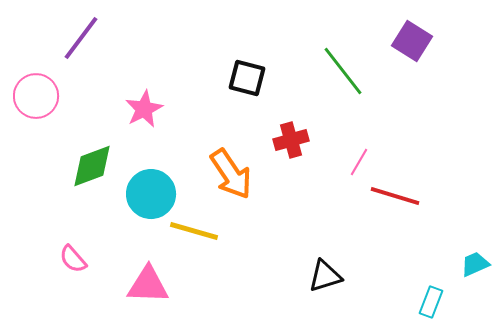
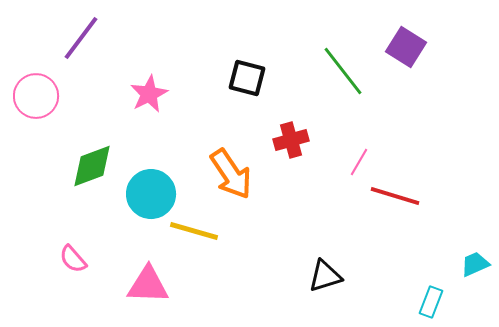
purple square: moved 6 px left, 6 px down
pink star: moved 5 px right, 15 px up
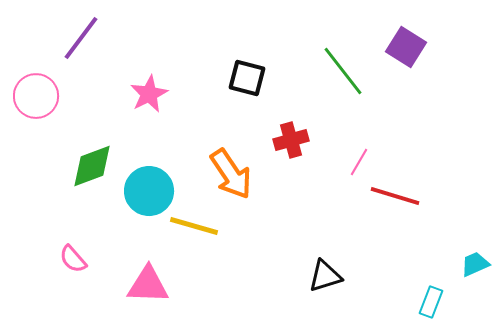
cyan circle: moved 2 px left, 3 px up
yellow line: moved 5 px up
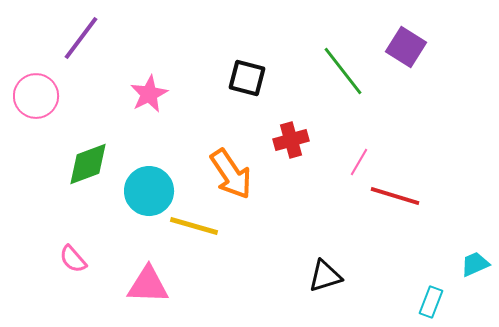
green diamond: moved 4 px left, 2 px up
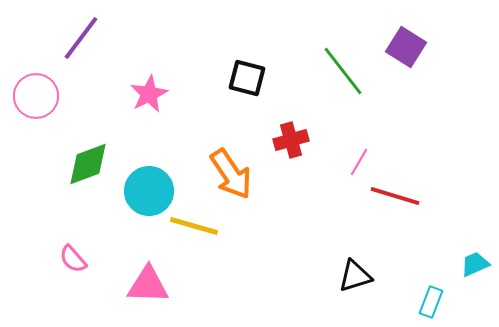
black triangle: moved 30 px right
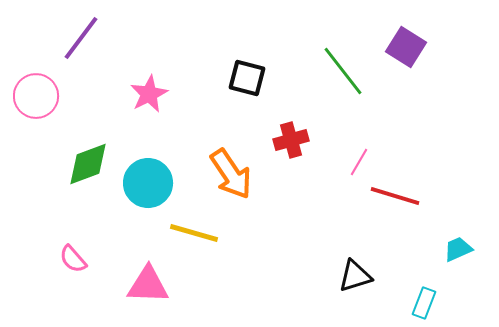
cyan circle: moved 1 px left, 8 px up
yellow line: moved 7 px down
cyan trapezoid: moved 17 px left, 15 px up
cyan rectangle: moved 7 px left, 1 px down
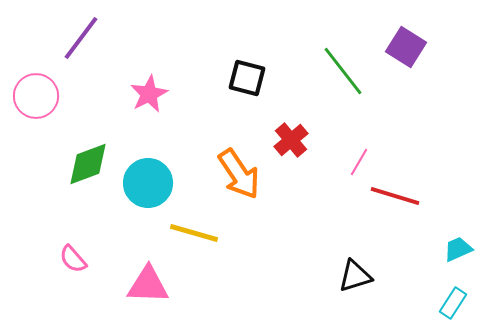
red cross: rotated 24 degrees counterclockwise
orange arrow: moved 8 px right
cyan rectangle: moved 29 px right; rotated 12 degrees clockwise
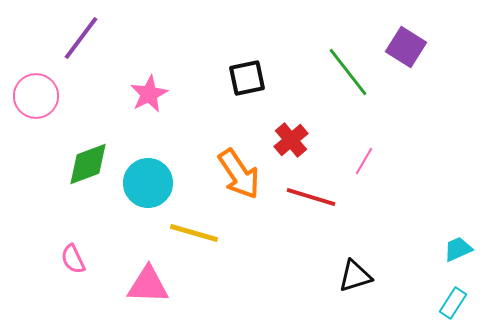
green line: moved 5 px right, 1 px down
black square: rotated 27 degrees counterclockwise
pink line: moved 5 px right, 1 px up
red line: moved 84 px left, 1 px down
pink semicircle: rotated 16 degrees clockwise
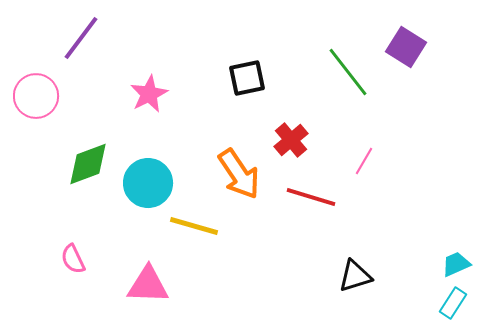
yellow line: moved 7 px up
cyan trapezoid: moved 2 px left, 15 px down
